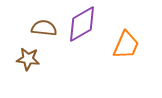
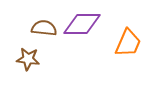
purple diamond: rotated 30 degrees clockwise
orange trapezoid: moved 2 px right, 2 px up
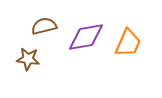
purple diamond: moved 4 px right, 13 px down; rotated 9 degrees counterclockwise
brown semicircle: moved 2 px up; rotated 20 degrees counterclockwise
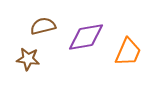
brown semicircle: moved 1 px left
orange trapezoid: moved 9 px down
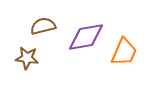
orange trapezoid: moved 4 px left
brown star: moved 1 px left, 1 px up
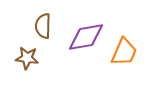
brown semicircle: rotated 75 degrees counterclockwise
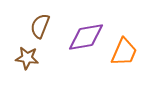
brown semicircle: moved 3 px left; rotated 20 degrees clockwise
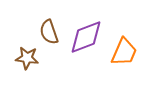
brown semicircle: moved 9 px right, 6 px down; rotated 40 degrees counterclockwise
purple diamond: rotated 12 degrees counterclockwise
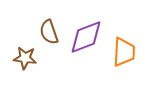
orange trapezoid: rotated 20 degrees counterclockwise
brown star: moved 2 px left
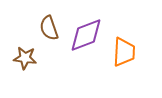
brown semicircle: moved 4 px up
purple diamond: moved 2 px up
